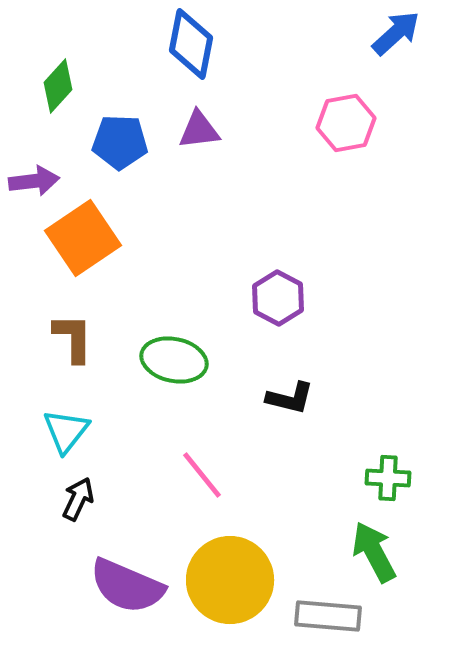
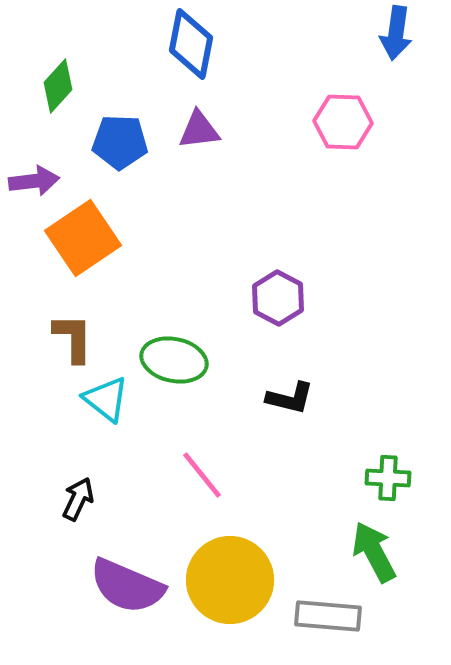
blue arrow: rotated 140 degrees clockwise
pink hexagon: moved 3 px left, 1 px up; rotated 12 degrees clockwise
cyan triangle: moved 40 px right, 32 px up; rotated 30 degrees counterclockwise
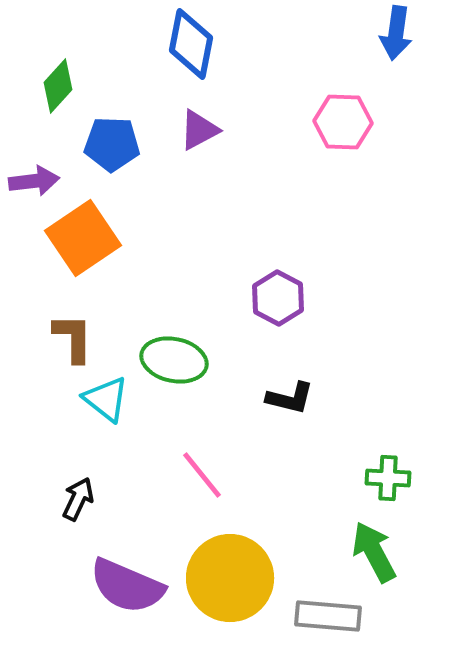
purple triangle: rotated 21 degrees counterclockwise
blue pentagon: moved 8 px left, 2 px down
yellow circle: moved 2 px up
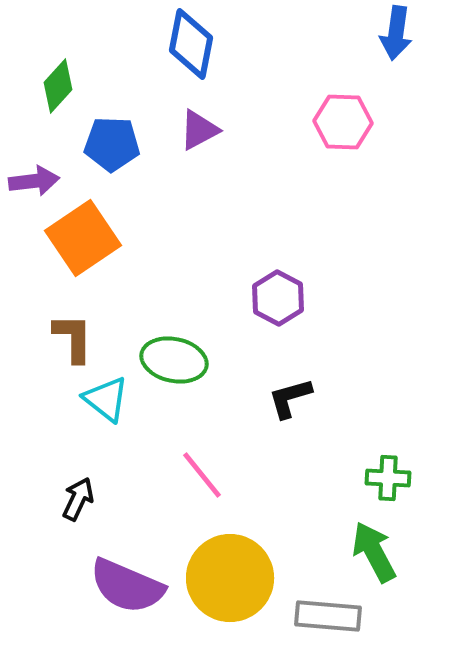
black L-shape: rotated 150 degrees clockwise
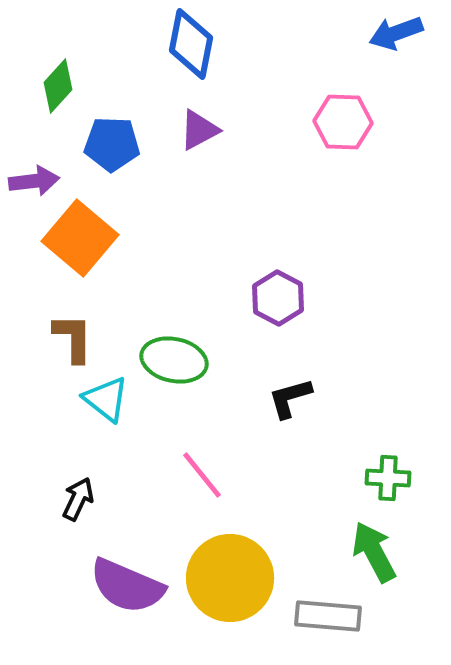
blue arrow: rotated 62 degrees clockwise
orange square: moved 3 px left; rotated 16 degrees counterclockwise
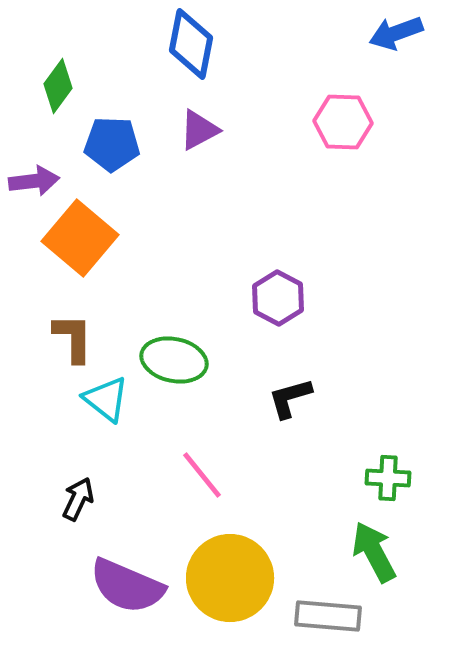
green diamond: rotated 6 degrees counterclockwise
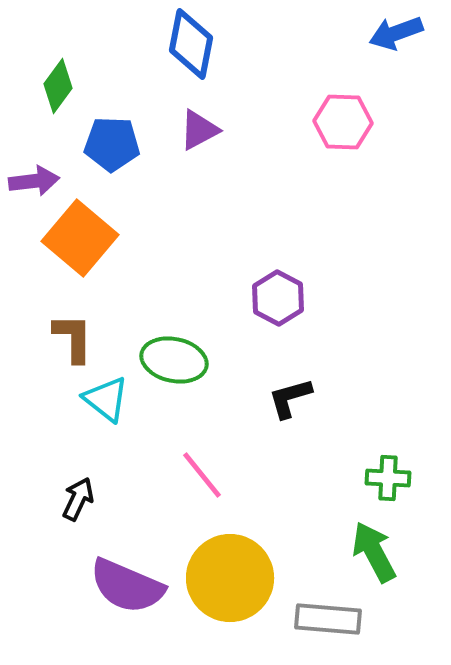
gray rectangle: moved 3 px down
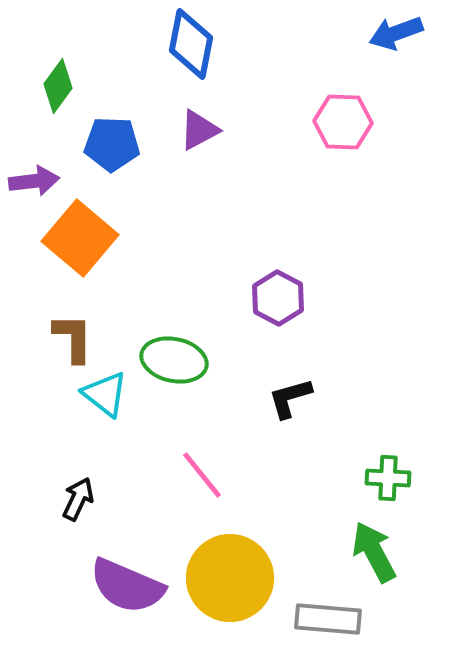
cyan triangle: moved 1 px left, 5 px up
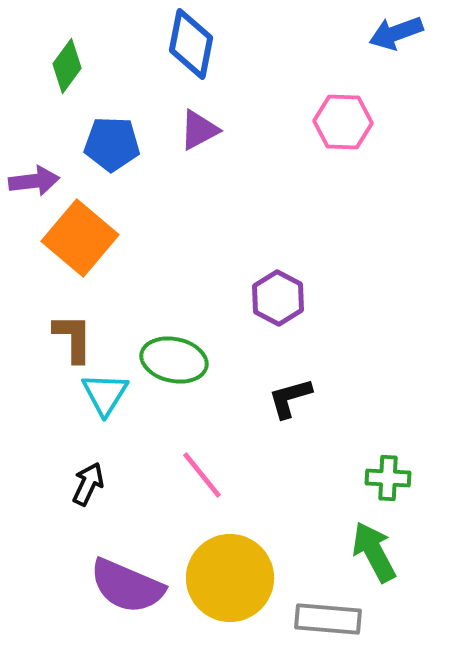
green diamond: moved 9 px right, 20 px up
cyan triangle: rotated 24 degrees clockwise
black arrow: moved 10 px right, 15 px up
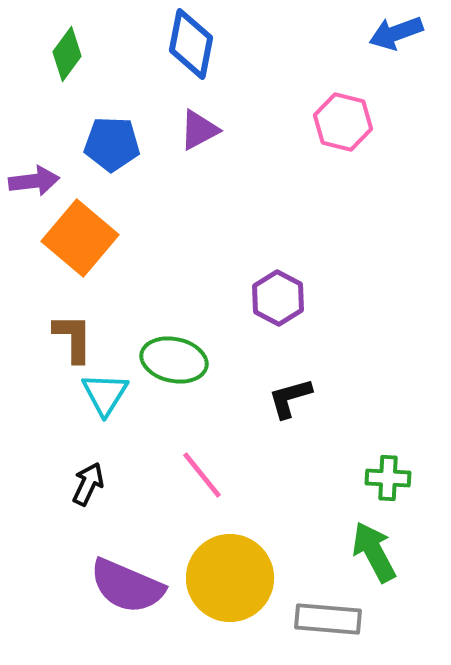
green diamond: moved 12 px up
pink hexagon: rotated 12 degrees clockwise
